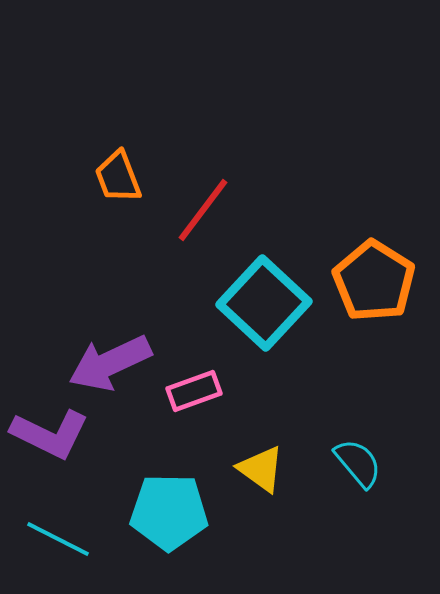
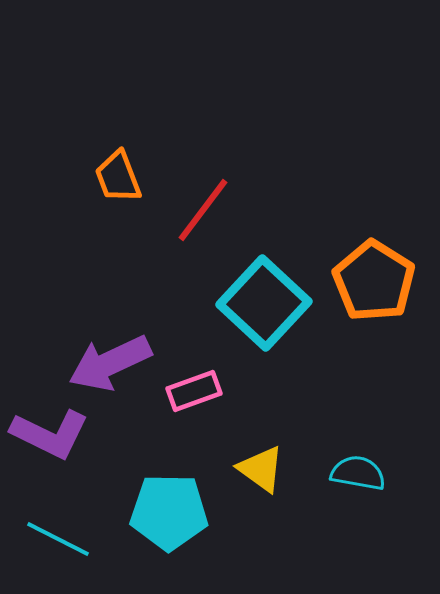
cyan semicircle: moved 10 px down; rotated 40 degrees counterclockwise
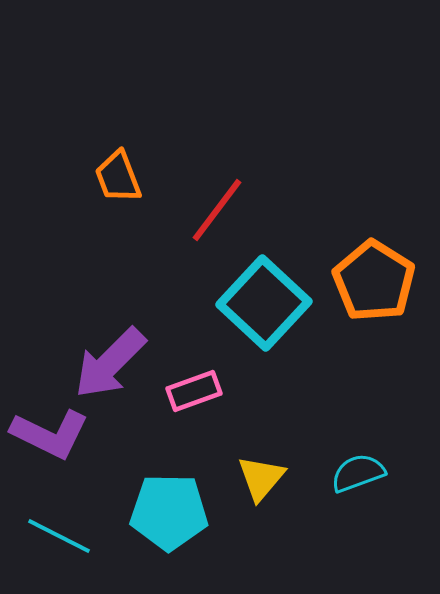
red line: moved 14 px right
purple arrow: rotated 20 degrees counterclockwise
yellow triangle: moved 9 px down; rotated 34 degrees clockwise
cyan semicircle: rotated 30 degrees counterclockwise
cyan line: moved 1 px right, 3 px up
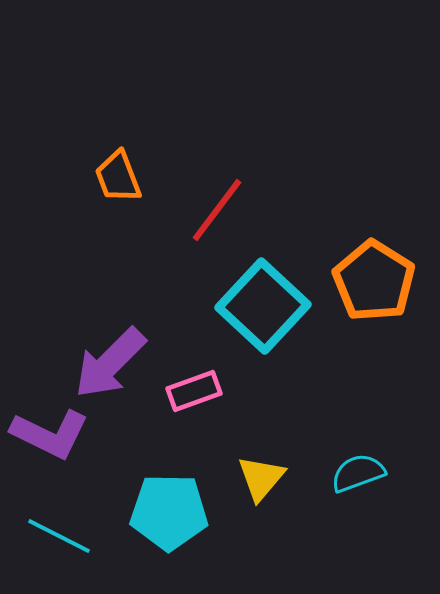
cyan square: moved 1 px left, 3 px down
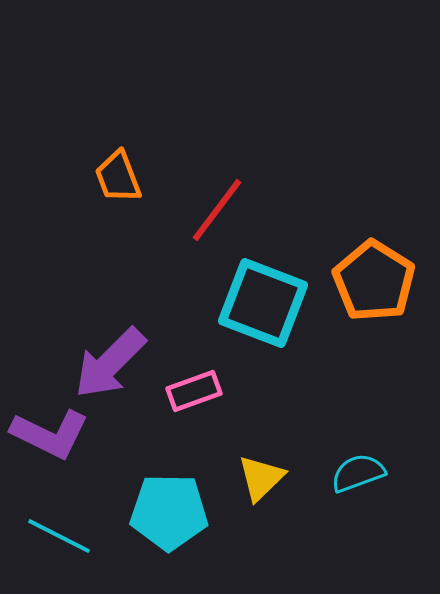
cyan square: moved 3 px up; rotated 22 degrees counterclockwise
yellow triangle: rotated 6 degrees clockwise
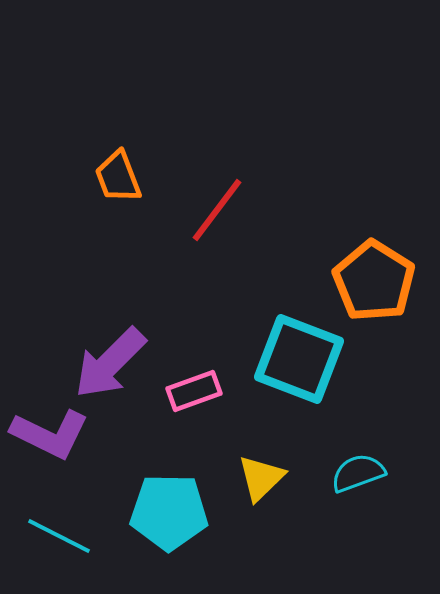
cyan square: moved 36 px right, 56 px down
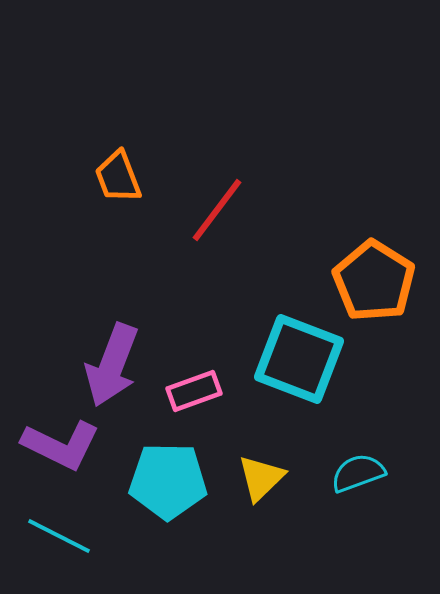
purple arrow: moved 2 px right, 2 px down; rotated 24 degrees counterclockwise
purple L-shape: moved 11 px right, 11 px down
cyan pentagon: moved 1 px left, 31 px up
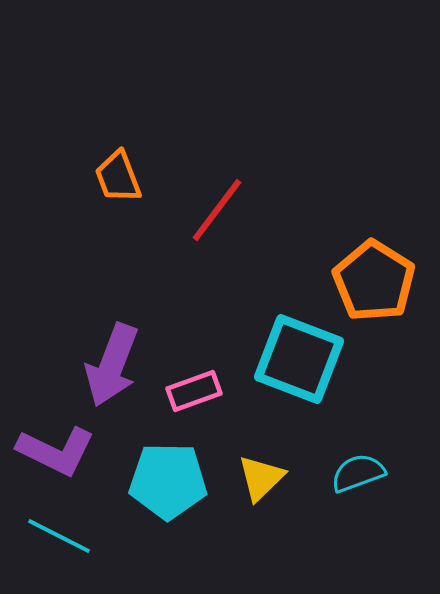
purple L-shape: moved 5 px left, 6 px down
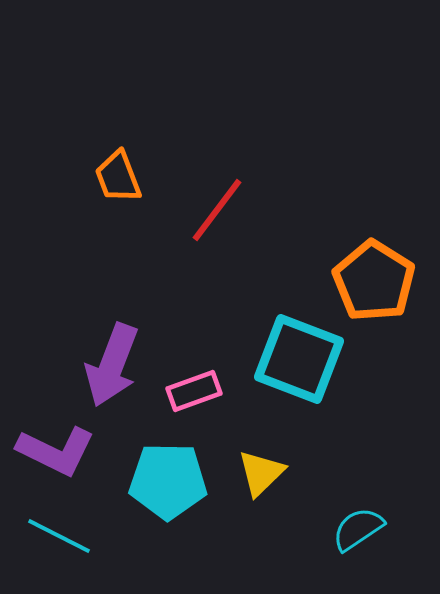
cyan semicircle: moved 56 px down; rotated 14 degrees counterclockwise
yellow triangle: moved 5 px up
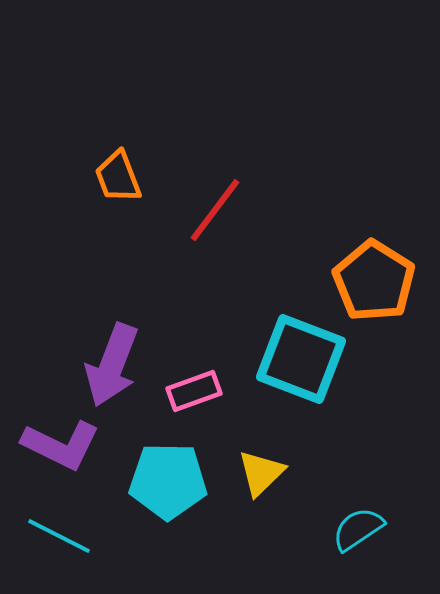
red line: moved 2 px left
cyan square: moved 2 px right
purple L-shape: moved 5 px right, 6 px up
